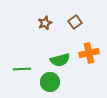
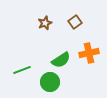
green semicircle: moved 1 px right; rotated 18 degrees counterclockwise
green line: moved 1 px down; rotated 18 degrees counterclockwise
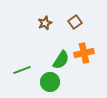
orange cross: moved 5 px left
green semicircle: rotated 24 degrees counterclockwise
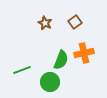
brown star: rotated 24 degrees counterclockwise
green semicircle: rotated 12 degrees counterclockwise
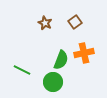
green line: rotated 48 degrees clockwise
green circle: moved 3 px right
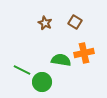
brown square: rotated 24 degrees counterclockwise
green semicircle: rotated 102 degrees counterclockwise
green circle: moved 11 px left
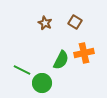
green semicircle: rotated 108 degrees clockwise
green circle: moved 1 px down
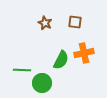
brown square: rotated 24 degrees counterclockwise
green line: rotated 24 degrees counterclockwise
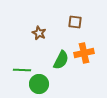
brown star: moved 6 px left, 10 px down
green circle: moved 3 px left, 1 px down
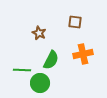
orange cross: moved 1 px left, 1 px down
green semicircle: moved 10 px left
green circle: moved 1 px right, 1 px up
